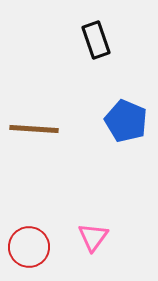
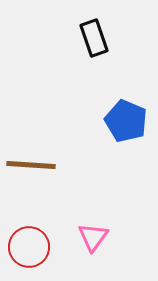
black rectangle: moved 2 px left, 2 px up
brown line: moved 3 px left, 36 px down
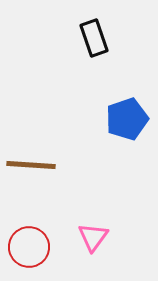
blue pentagon: moved 1 px right, 2 px up; rotated 30 degrees clockwise
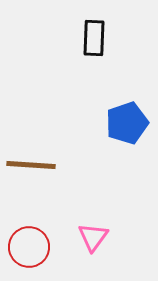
black rectangle: rotated 21 degrees clockwise
blue pentagon: moved 4 px down
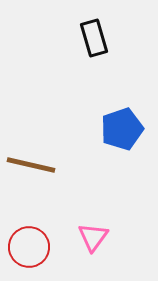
black rectangle: rotated 18 degrees counterclockwise
blue pentagon: moved 5 px left, 6 px down
brown line: rotated 9 degrees clockwise
